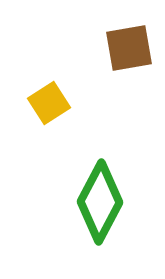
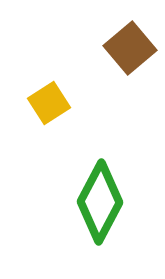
brown square: moved 1 px right; rotated 30 degrees counterclockwise
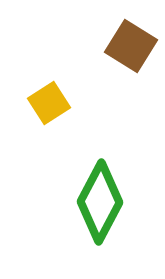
brown square: moved 1 px right, 2 px up; rotated 18 degrees counterclockwise
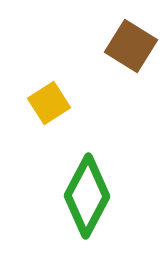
green diamond: moved 13 px left, 6 px up
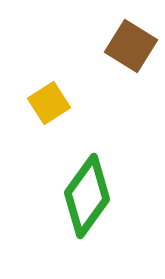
green diamond: rotated 8 degrees clockwise
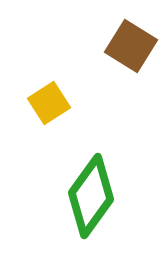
green diamond: moved 4 px right
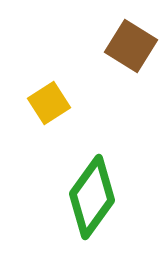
green diamond: moved 1 px right, 1 px down
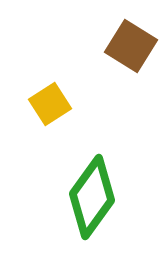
yellow square: moved 1 px right, 1 px down
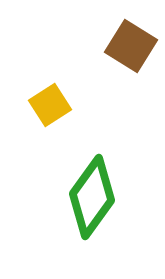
yellow square: moved 1 px down
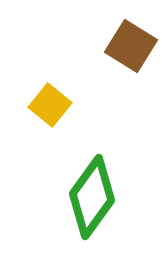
yellow square: rotated 18 degrees counterclockwise
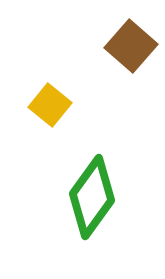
brown square: rotated 9 degrees clockwise
